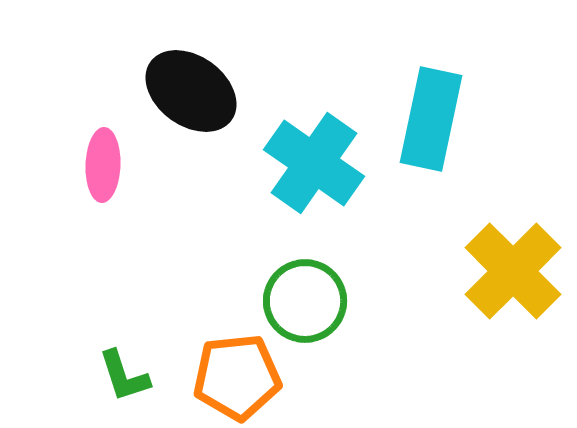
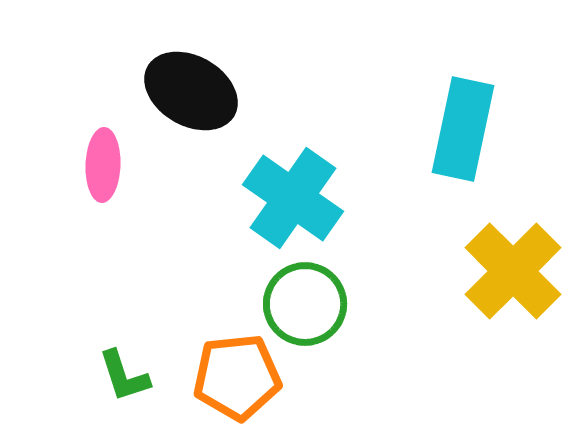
black ellipse: rotated 6 degrees counterclockwise
cyan rectangle: moved 32 px right, 10 px down
cyan cross: moved 21 px left, 35 px down
green circle: moved 3 px down
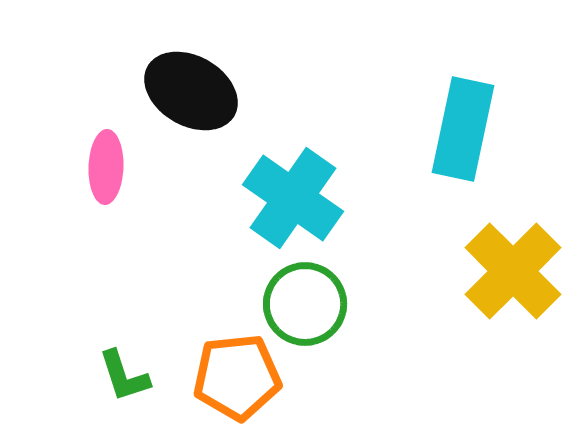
pink ellipse: moved 3 px right, 2 px down
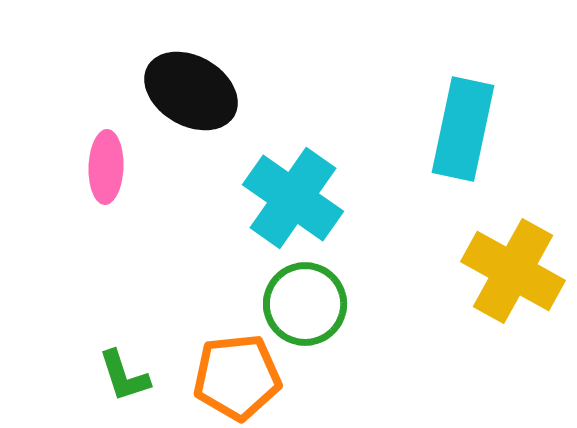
yellow cross: rotated 16 degrees counterclockwise
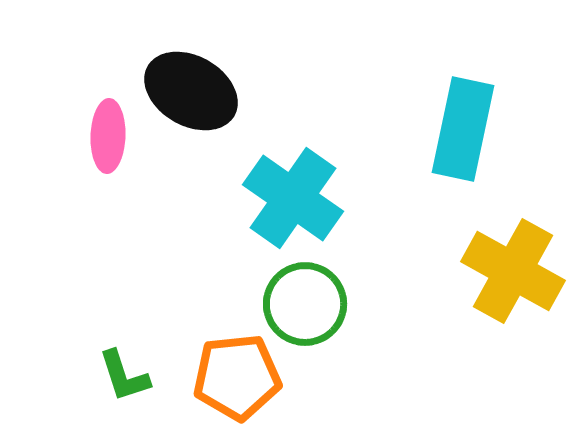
pink ellipse: moved 2 px right, 31 px up
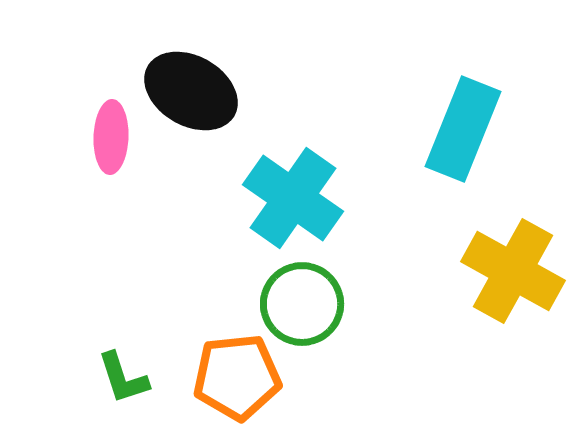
cyan rectangle: rotated 10 degrees clockwise
pink ellipse: moved 3 px right, 1 px down
green circle: moved 3 px left
green L-shape: moved 1 px left, 2 px down
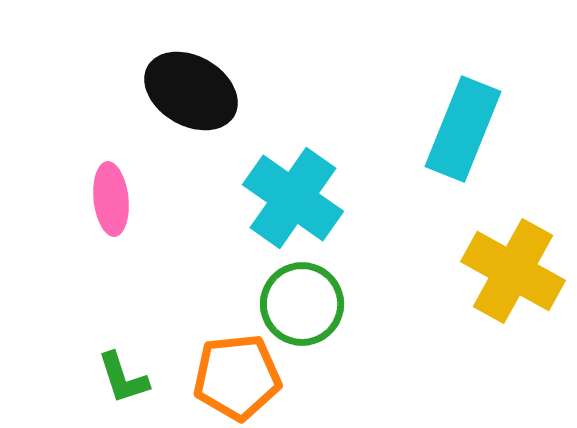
pink ellipse: moved 62 px down; rotated 8 degrees counterclockwise
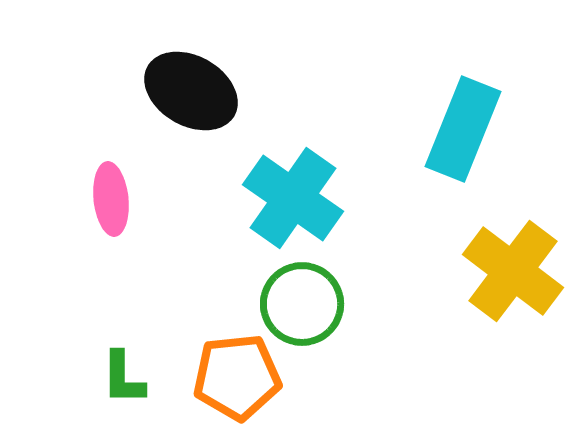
yellow cross: rotated 8 degrees clockwise
green L-shape: rotated 18 degrees clockwise
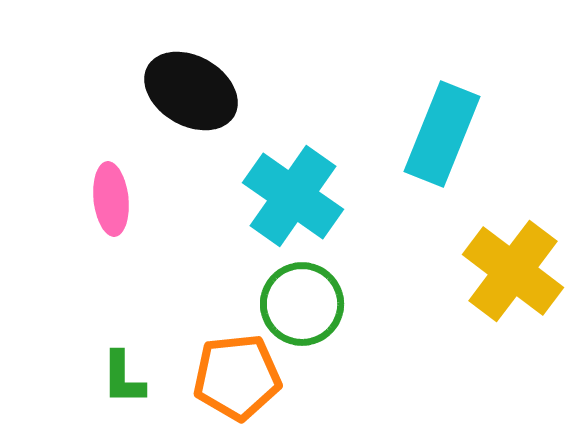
cyan rectangle: moved 21 px left, 5 px down
cyan cross: moved 2 px up
